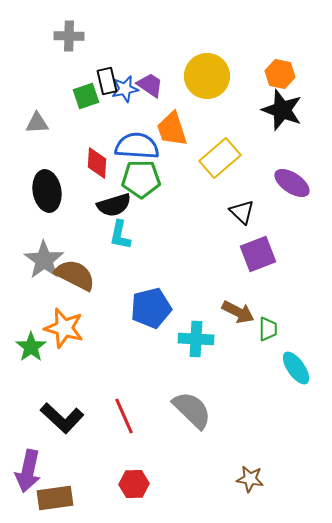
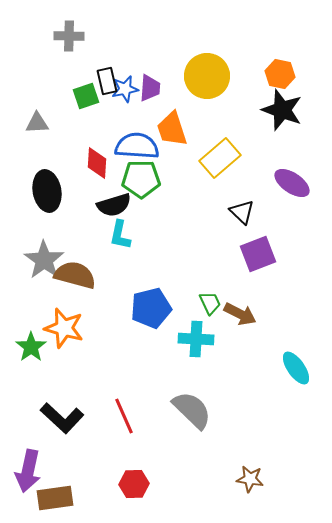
purple trapezoid: moved 3 px down; rotated 60 degrees clockwise
brown semicircle: rotated 12 degrees counterclockwise
brown arrow: moved 2 px right, 2 px down
green trapezoid: moved 58 px left, 26 px up; rotated 25 degrees counterclockwise
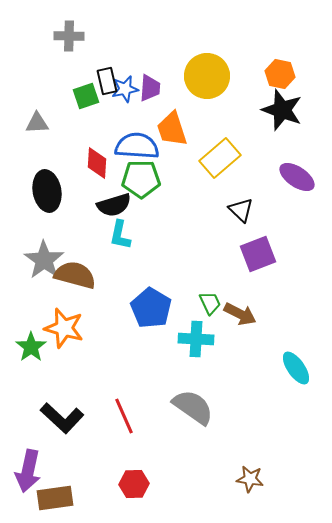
purple ellipse: moved 5 px right, 6 px up
black triangle: moved 1 px left, 2 px up
blue pentagon: rotated 27 degrees counterclockwise
gray semicircle: moved 1 px right, 3 px up; rotated 9 degrees counterclockwise
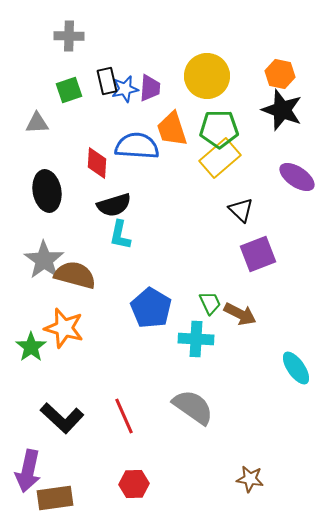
green square: moved 17 px left, 6 px up
green pentagon: moved 78 px right, 50 px up
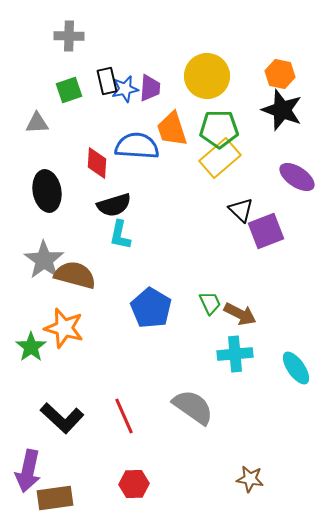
purple square: moved 8 px right, 23 px up
cyan cross: moved 39 px right, 15 px down; rotated 8 degrees counterclockwise
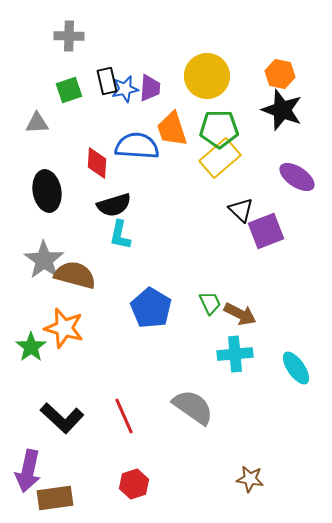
red hexagon: rotated 16 degrees counterclockwise
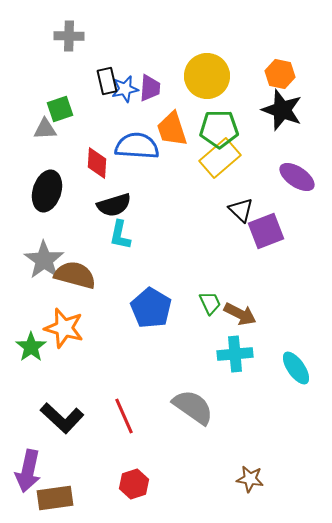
green square: moved 9 px left, 19 px down
gray triangle: moved 8 px right, 6 px down
black ellipse: rotated 27 degrees clockwise
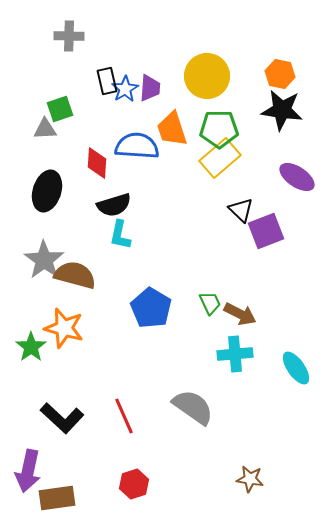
blue star: rotated 20 degrees counterclockwise
black star: rotated 12 degrees counterclockwise
brown rectangle: moved 2 px right
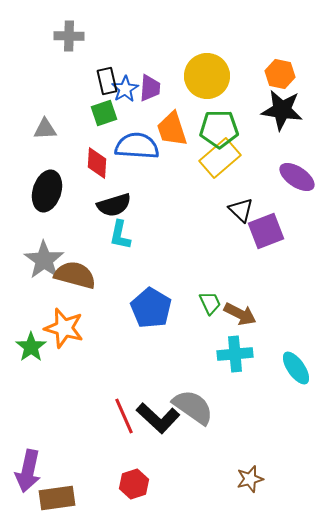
green square: moved 44 px right, 4 px down
black L-shape: moved 96 px right
brown star: rotated 24 degrees counterclockwise
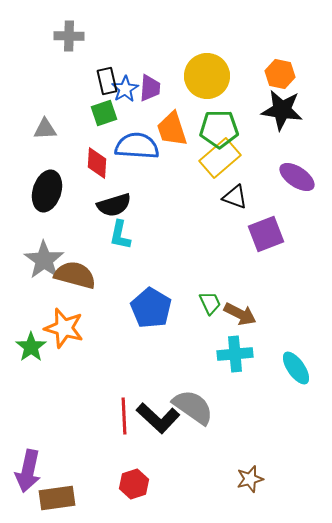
black triangle: moved 6 px left, 13 px up; rotated 24 degrees counterclockwise
purple square: moved 3 px down
red line: rotated 21 degrees clockwise
